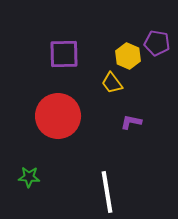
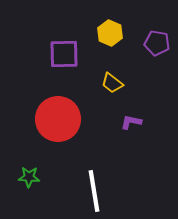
yellow hexagon: moved 18 px left, 23 px up
yellow trapezoid: rotated 15 degrees counterclockwise
red circle: moved 3 px down
white line: moved 13 px left, 1 px up
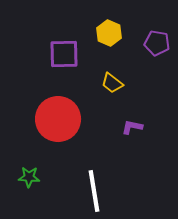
yellow hexagon: moved 1 px left
purple L-shape: moved 1 px right, 5 px down
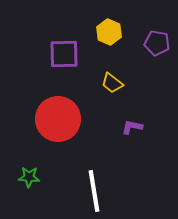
yellow hexagon: moved 1 px up
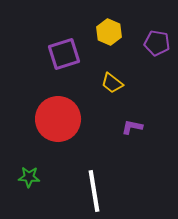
purple square: rotated 16 degrees counterclockwise
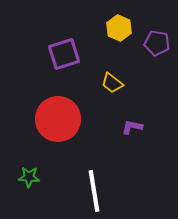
yellow hexagon: moved 10 px right, 4 px up
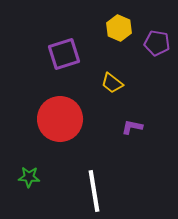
red circle: moved 2 px right
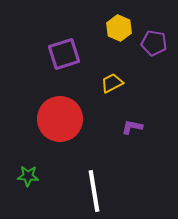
purple pentagon: moved 3 px left
yellow trapezoid: rotated 115 degrees clockwise
green star: moved 1 px left, 1 px up
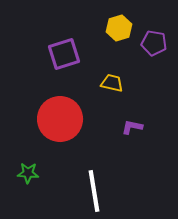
yellow hexagon: rotated 20 degrees clockwise
yellow trapezoid: rotated 40 degrees clockwise
green star: moved 3 px up
